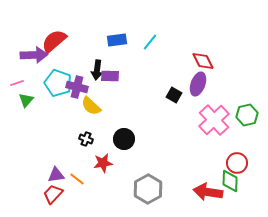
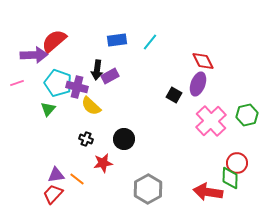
purple rectangle: rotated 30 degrees counterclockwise
green triangle: moved 22 px right, 9 px down
pink cross: moved 3 px left, 1 px down
green diamond: moved 3 px up
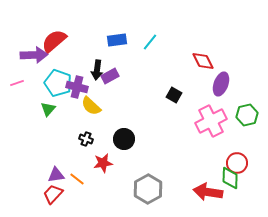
purple ellipse: moved 23 px right
pink cross: rotated 16 degrees clockwise
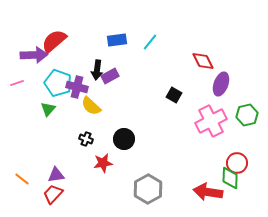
orange line: moved 55 px left
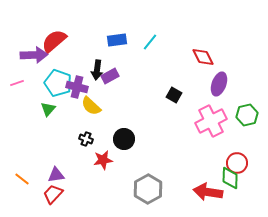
red diamond: moved 4 px up
purple ellipse: moved 2 px left
red star: moved 3 px up
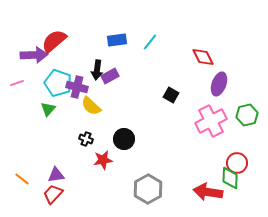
black square: moved 3 px left
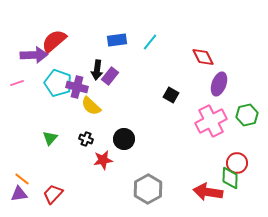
purple rectangle: rotated 24 degrees counterclockwise
green triangle: moved 2 px right, 29 px down
purple triangle: moved 37 px left, 19 px down
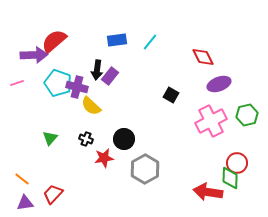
purple ellipse: rotated 50 degrees clockwise
red star: moved 1 px right, 2 px up
gray hexagon: moved 3 px left, 20 px up
purple triangle: moved 6 px right, 9 px down
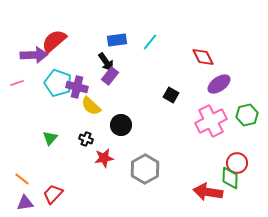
black arrow: moved 9 px right, 8 px up; rotated 42 degrees counterclockwise
purple ellipse: rotated 15 degrees counterclockwise
black circle: moved 3 px left, 14 px up
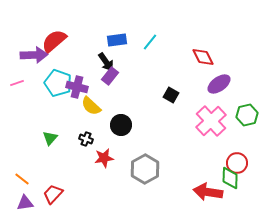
pink cross: rotated 16 degrees counterclockwise
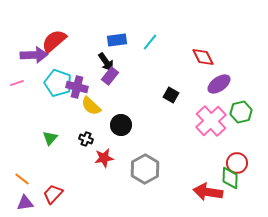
green hexagon: moved 6 px left, 3 px up
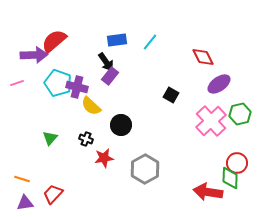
green hexagon: moved 1 px left, 2 px down
orange line: rotated 21 degrees counterclockwise
